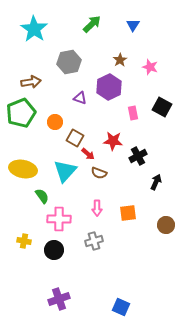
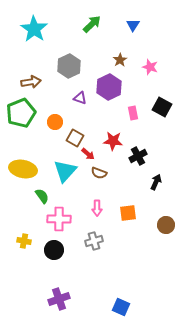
gray hexagon: moved 4 px down; rotated 15 degrees counterclockwise
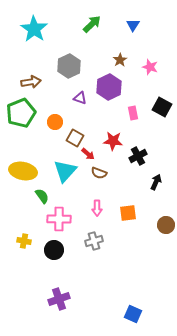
yellow ellipse: moved 2 px down
blue square: moved 12 px right, 7 px down
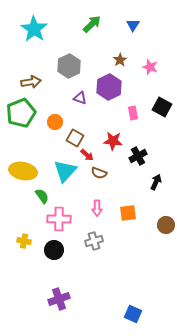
red arrow: moved 1 px left, 1 px down
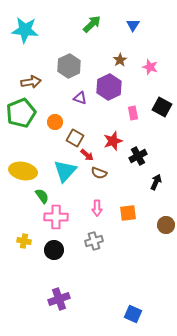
cyan star: moved 9 px left, 1 px down; rotated 28 degrees counterclockwise
red star: rotated 24 degrees counterclockwise
pink cross: moved 3 px left, 2 px up
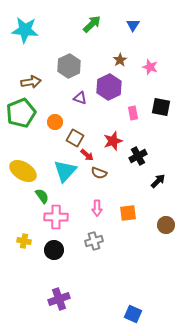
black square: moved 1 px left; rotated 18 degrees counterclockwise
yellow ellipse: rotated 20 degrees clockwise
black arrow: moved 2 px right, 1 px up; rotated 21 degrees clockwise
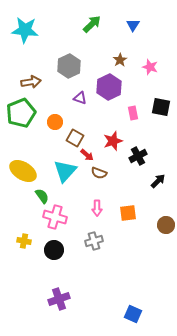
pink cross: moved 1 px left; rotated 15 degrees clockwise
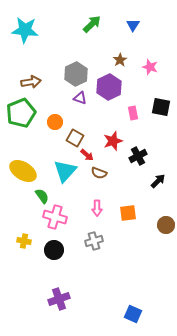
gray hexagon: moved 7 px right, 8 px down
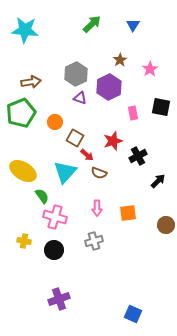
pink star: moved 2 px down; rotated 21 degrees clockwise
cyan triangle: moved 1 px down
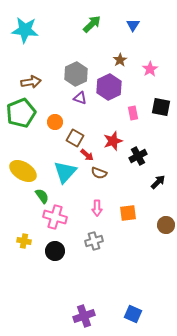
black arrow: moved 1 px down
black circle: moved 1 px right, 1 px down
purple cross: moved 25 px right, 17 px down
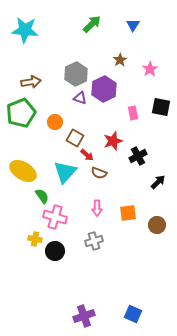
purple hexagon: moved 5 px left, 2 px down
brown circle: moved 9 px left
yellow cross: moved 11 px right, 2 px up
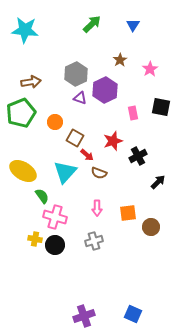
purple hexagon: moved 1 px right, 1 px down
brown circle: moved 6 px left, 2 px down
black circle: moved 6 px up
